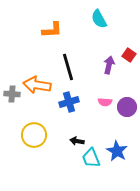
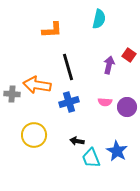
cyan semicircle: rotated 138 degrees counterclockwise
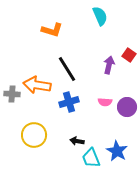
cyan semicircle: moved 1 px right, 3 px up; rotated 36 degrees counterclockwise
orange L-shape: rotated 20 degrees clockwise
black line: moved 1 px left, 2 px down; rotated 16 degrees counterclockwise
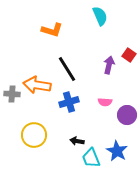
purple circle: moved 8 px down
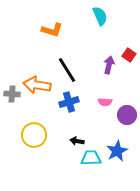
black line: moved 1 px down
blue star: rotated 15 degrees clockwise
cyan trapezoid: rotated 110 degrees clockwise
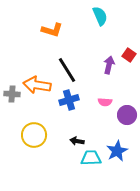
blue cross: moved 2 px up
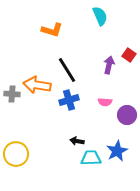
yellow circle: moved 18 px left, 19 px down
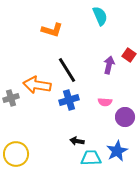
gray cross: moved 1 px left, 4 px down; rotated 21 degrees counterclockwise
purple circle: moved 2 px left, 2 px down
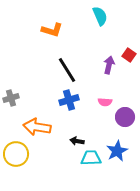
orange arrow: moved 42 px down
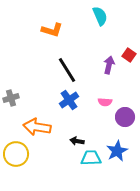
blue cross: rotated 18 degrees counterclockwise
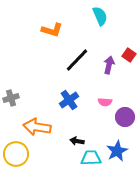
black line: moved 10 px right, 10 px up; rotated 76 degrees clockwise
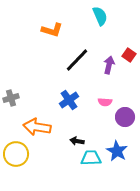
blue star: rotated 15 degrees counterclockwise
